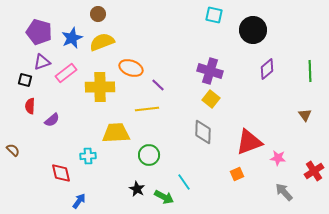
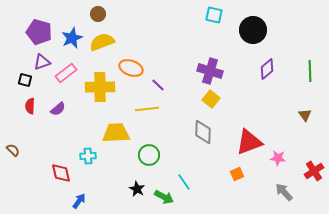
purple semicircle: moved 6 px right, 11 px up
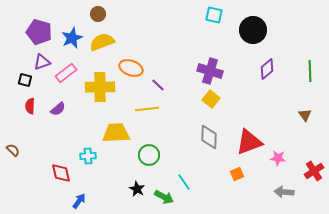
gray diamond: moved 6 px right, 5 px down
gray arrow: rotated 42 degrees counterclockwise
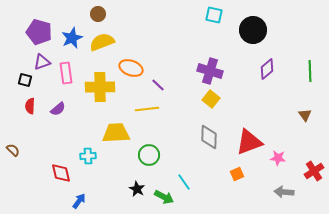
pink rectangle: rotated 60 degrees counterclockwise
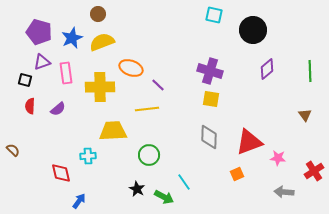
yellow square: rotated 30 degrees counterclockwise
yellow trapezoid: moved 3 px left, 2 px up
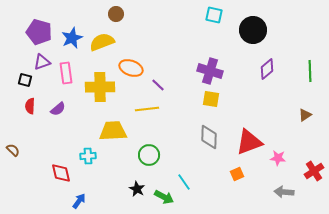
brown circle: moved 18 px right
brown triangle: rotated 32 degrees clockwise
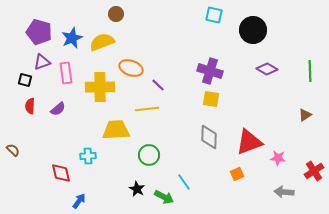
purple diamond: rotated 70 degrees clockwise
yellow trapezoid: moved 3 px right, 1 px up
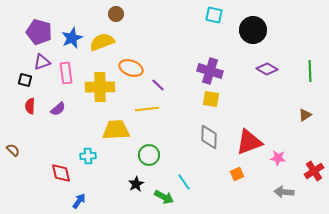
black star: moved 1 px left, 5 px up; rotated 14 degrees clockwise
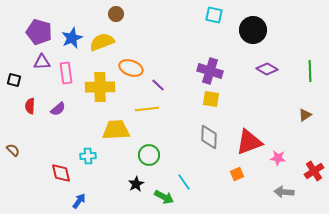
purple triangle: rotated 18 degrees clockwise
black square: moved 11 px left
